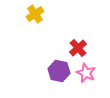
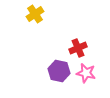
red cross: rotated 18 degrees clockwise
pink star: rotated 12 degrees counterclockwise
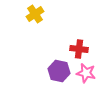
red cross: moved 1 px right, 1 px down; rotated 30 degrees clockwise
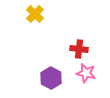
yellow cross: rotated 12 degrees counterclockwise
purple hexagon: moved 8 px left, 7 px down; rotated 15 degrees clockwise
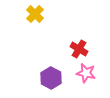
red cross: rotated 24 degrees clockwise
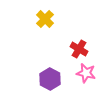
yellow cross: moved 10 px right, 5 px down
purple hexagon: moved 1 px left, 1 px down
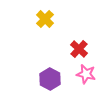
red cross: rotated 12 degrees clockwise
pink star: moved 1 px down
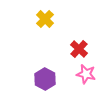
purple hexagon: moved 5 px left
